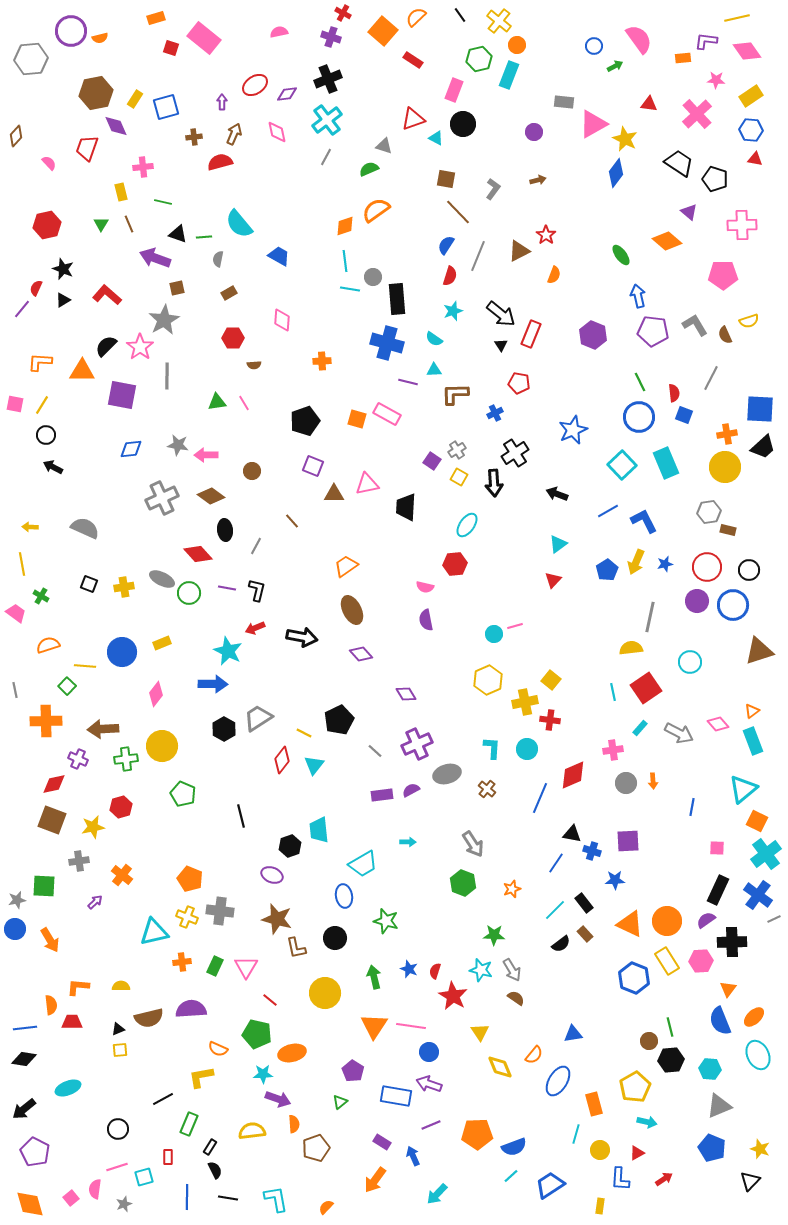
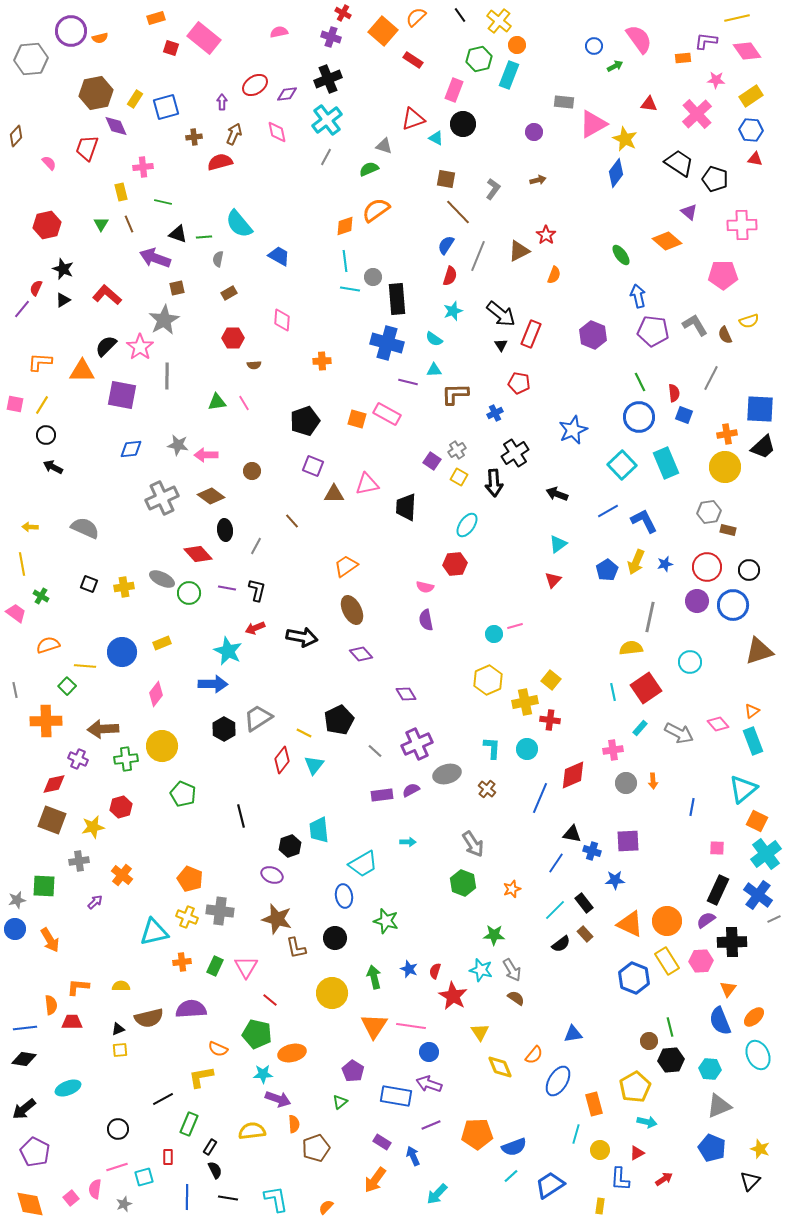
yellow circle at (325, 993): moved 7 px right
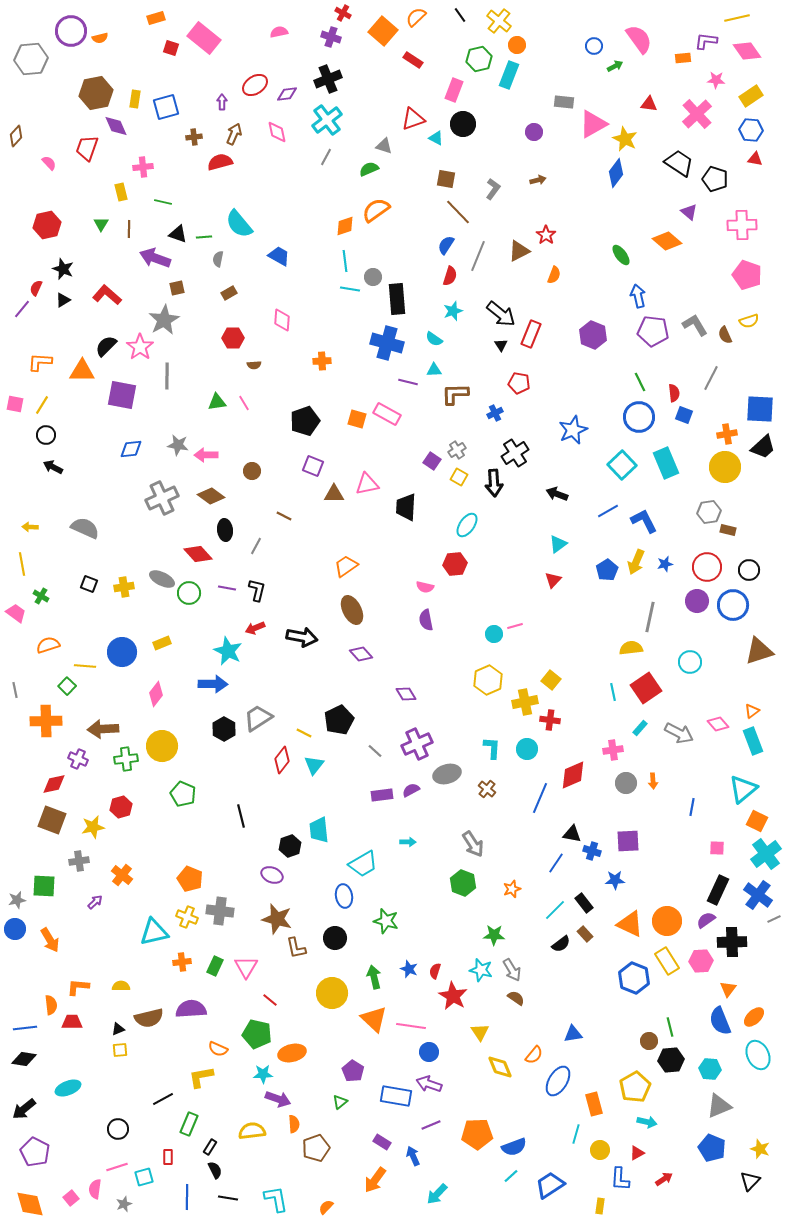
yellow rectangle at (135, 99): rotated 24 degrees counterclockwise
brown line at (129, 224): moved 5 px down; rotated 24 degrees clockwise
pink pentagon at (723, 275): moved 24 px right; rotated 20 degrees clockwise
brown line at (292, 521): moved 8 px left, 5 px up; rotated 21 degrees counterclockwise
orange triangle at (374, 1026): moved 7 px up; rotated 20 degrees counterclockwise
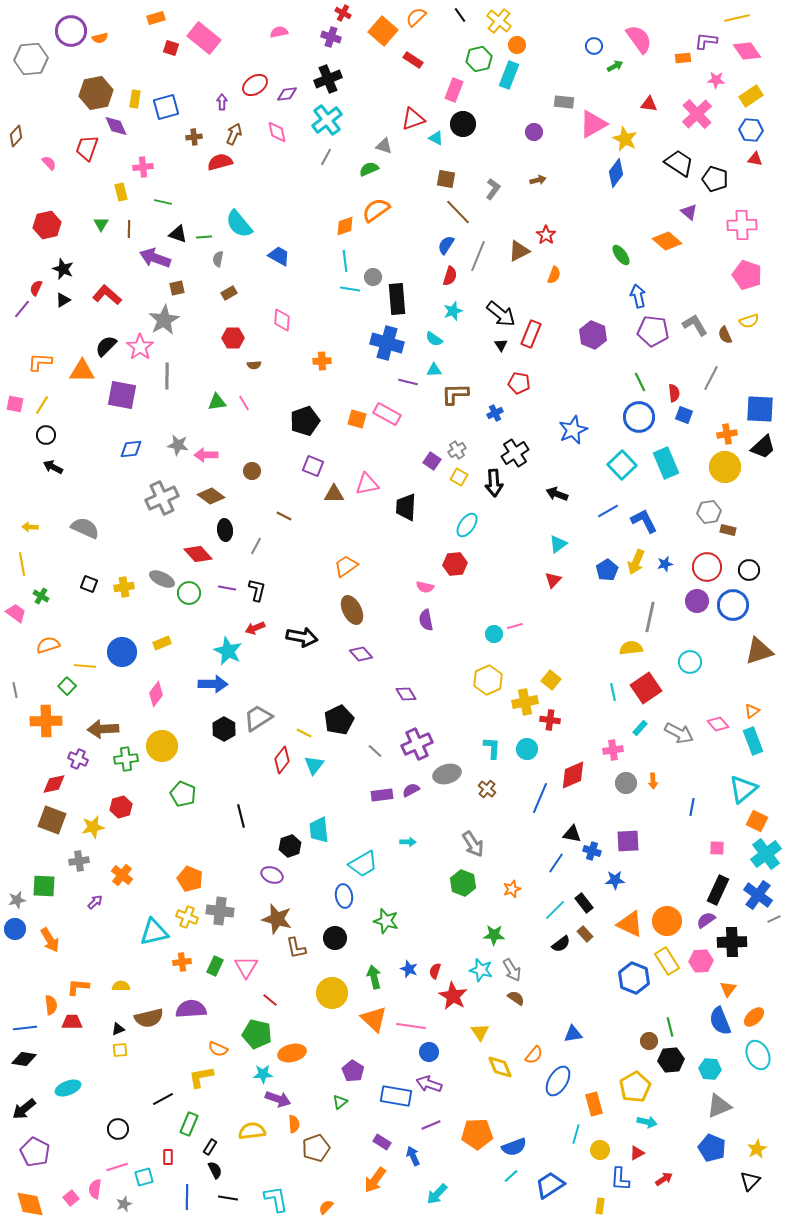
yellow star at (760, 1149): moved 3 px left; rotated 24 degrees clockwise
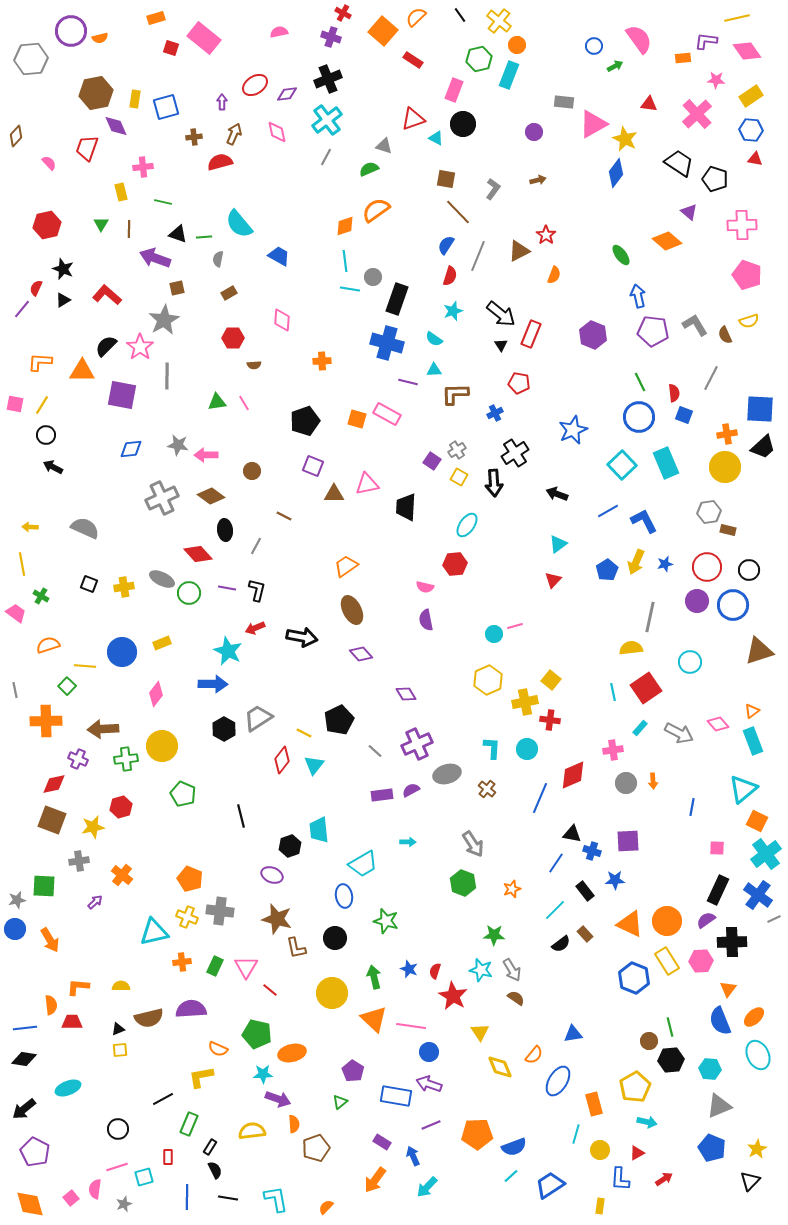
black rectangle at (397, 299): rotated 24 degrees clockwise
black rectangle at (584, 903): moved 1 px right, 12 px up
red line at (270, 1000): moved 10 px up
cyan arrow at (437, 1194): moved 10 px left, 7 px up
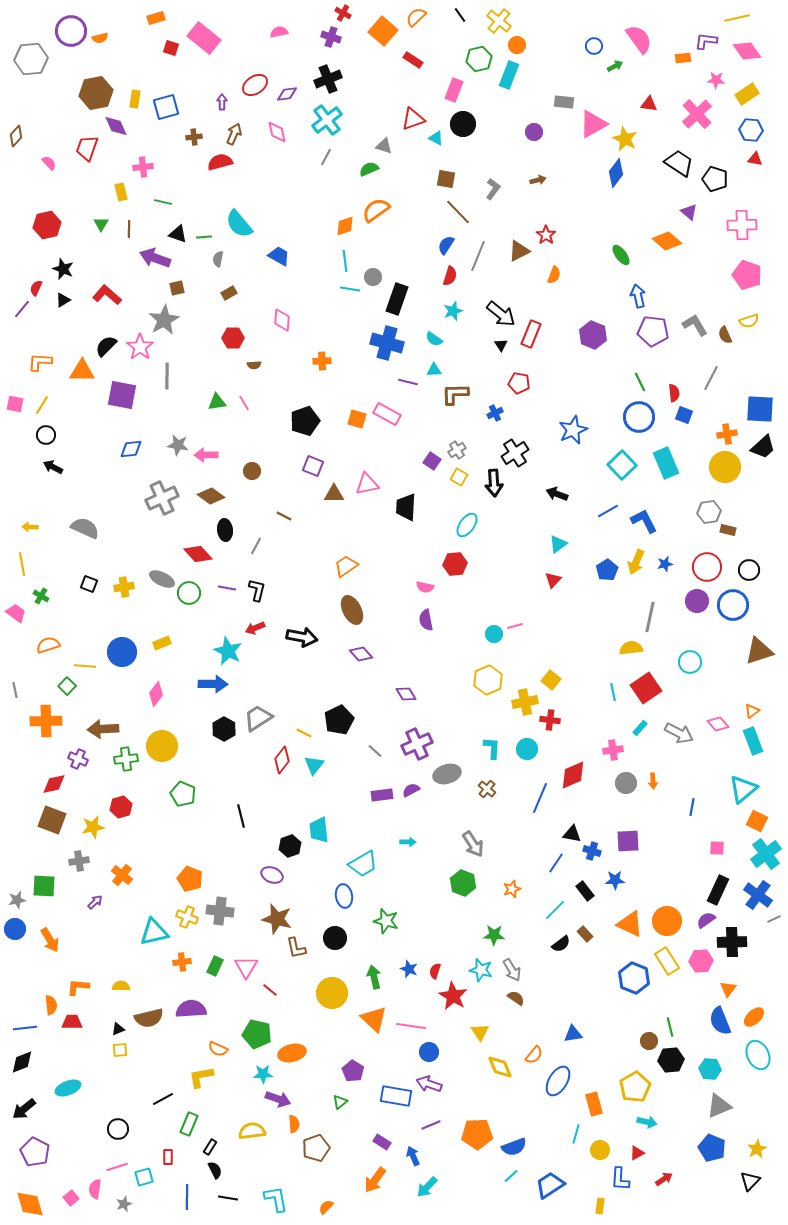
yellow rectangle at (751, 96): moved 4 px left, 2 px up
black diamond at (24, 1059): moved 2 px left, 3 px down; rotated 30 degrees counterclockwise
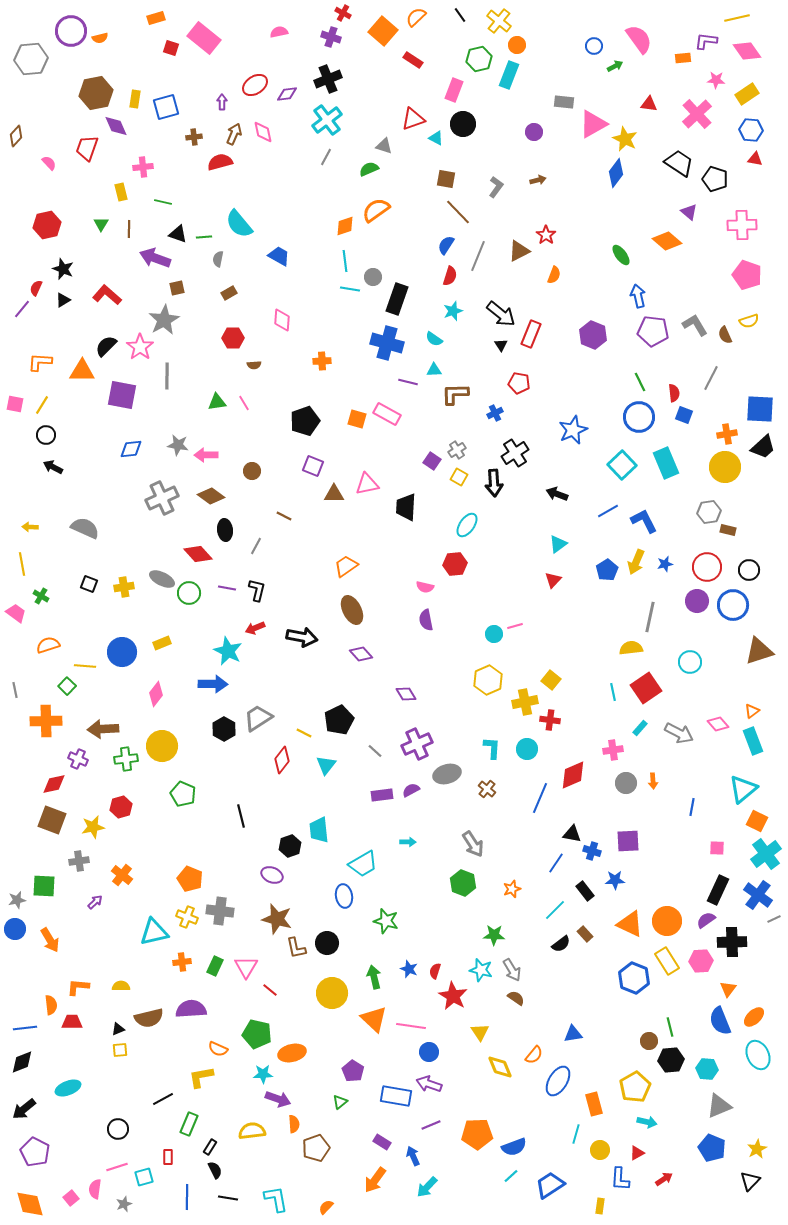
pink diamond at (277, 132): moved 14 px left
gray L-shape at (493, 189): moved 3 px right, 2 px up
cyan triangle at (314, 765): moved 12 px right
black circle at (335, 938): moved 8 px left, 5 px down
cyan hexagon at (710, 1069): moved 3 px left
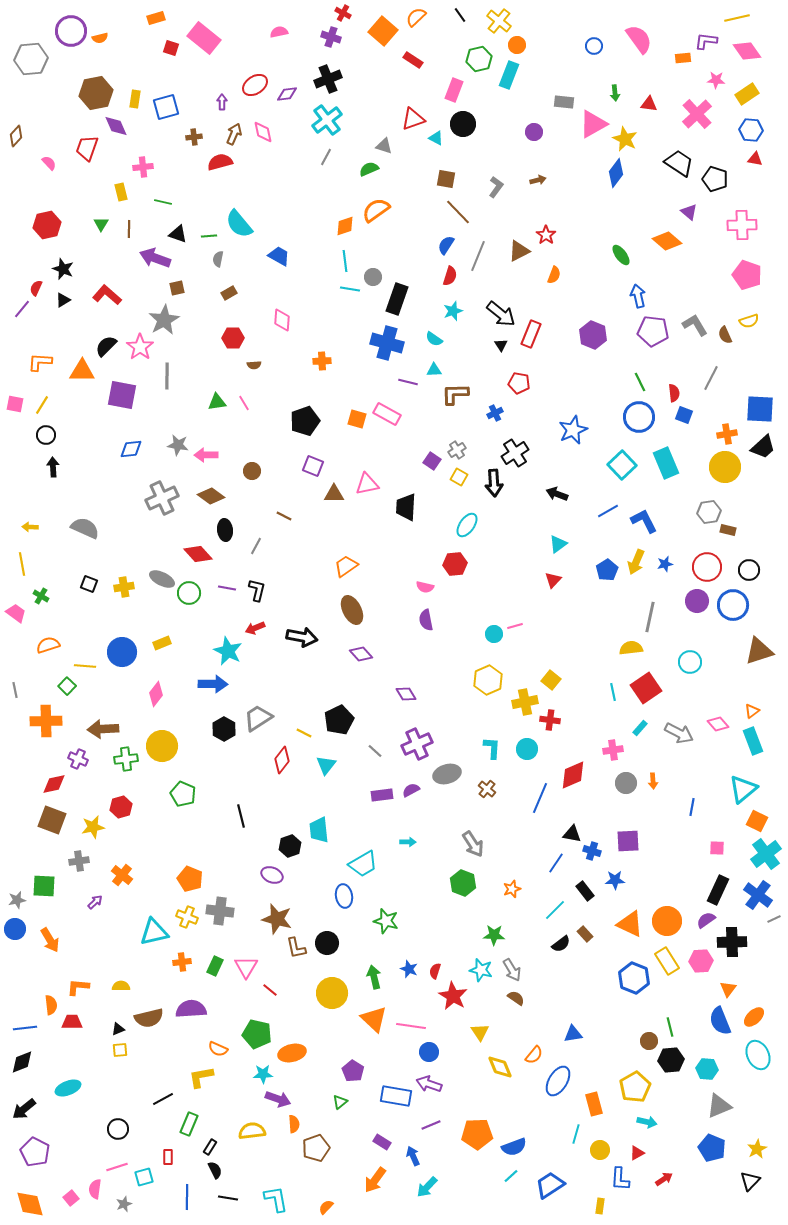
green arrow at (615, 66): moved 27 px down; rotated 112 degrees clockwise
green line at (204, 237): moved 5 px right, 1 px up
black arrow at (53, 467): rotated 60 degrees clockwise
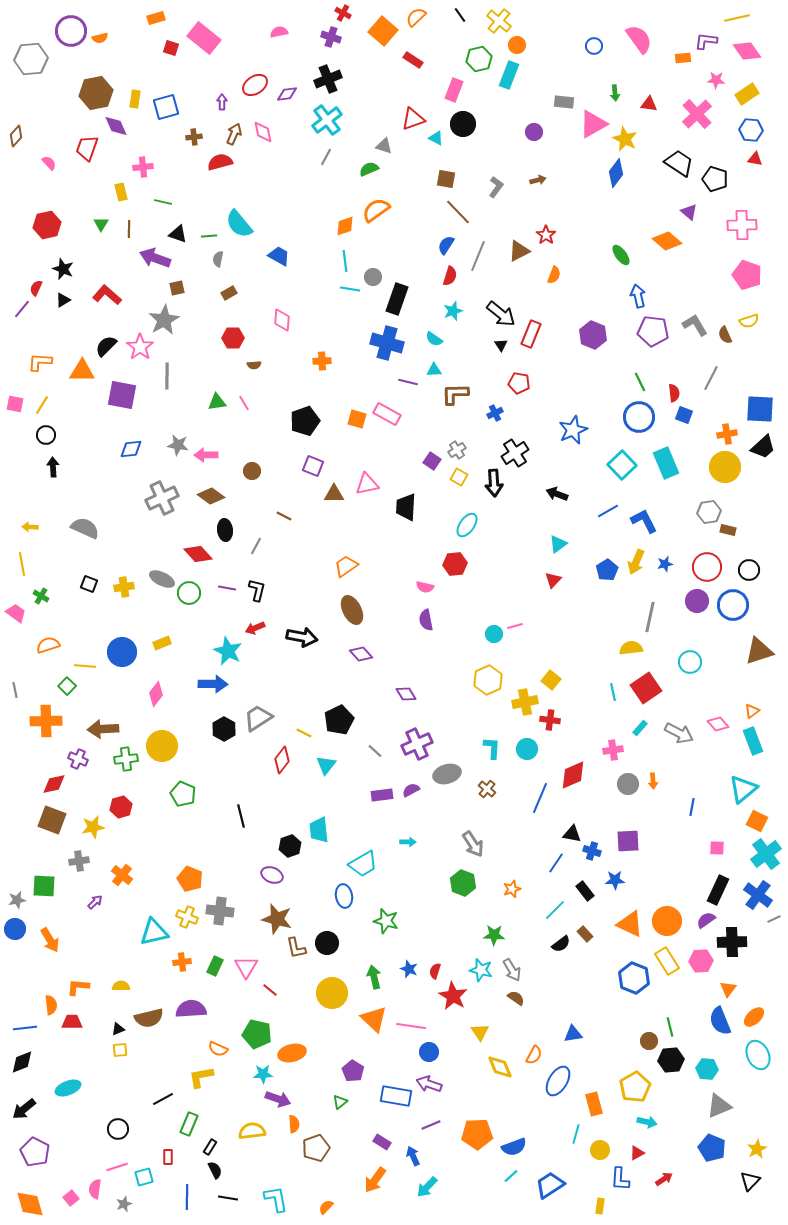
gray circle at (626, 783): moved 2 px right, 1 px down
orange semicircle at (534, 1055): rotated 12 degrees counterclockwise
